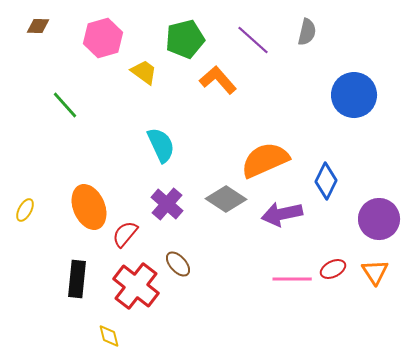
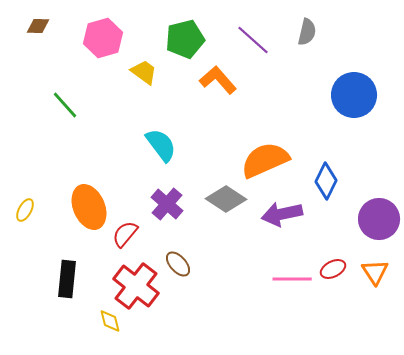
cyan semicircle: rotated 12 degrees counterclockwise
black rectangle: moved 10 px left
yellow diamond: moved 1 px right, 15 px up
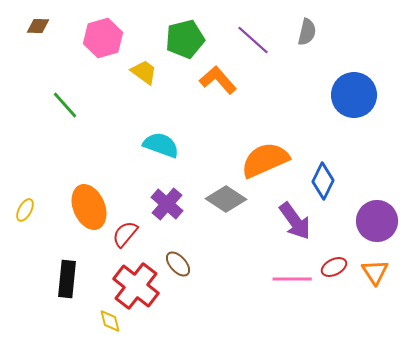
cyan semicircle: rotated 33 degrees counterclockwise
blue diamond: moved 3 px left
purple arrow: moved 13 px right, 7 px down; rotated 114 degrees counterclockwise
purple circle: moved 2 px left, 2 px down
red ellipse: moved 1 px right, 2 px up
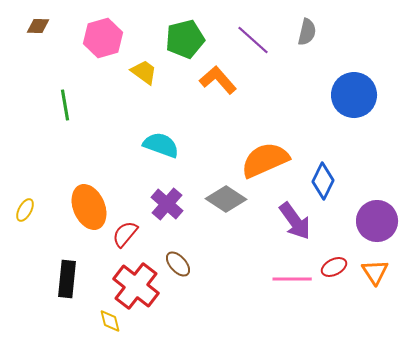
green line: rotated 32 degrees clockwise
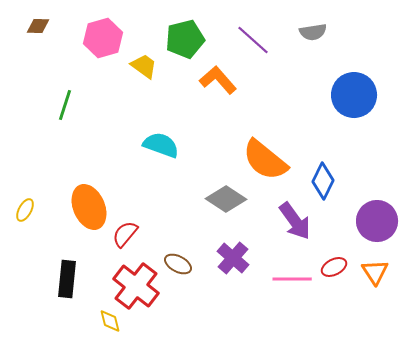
gray semicircle: moved 6 px right; rotated 68 degrees clockwise
yellow trapezoid: moved 6 px up
green line: rotated 28 degrees clockwise
orange semicircle: rotated 117 degrees counterclockwise
purple cross: moved 66 px right, 54 px down
brown ellipse: rotated 20 degrees counterclockwise
